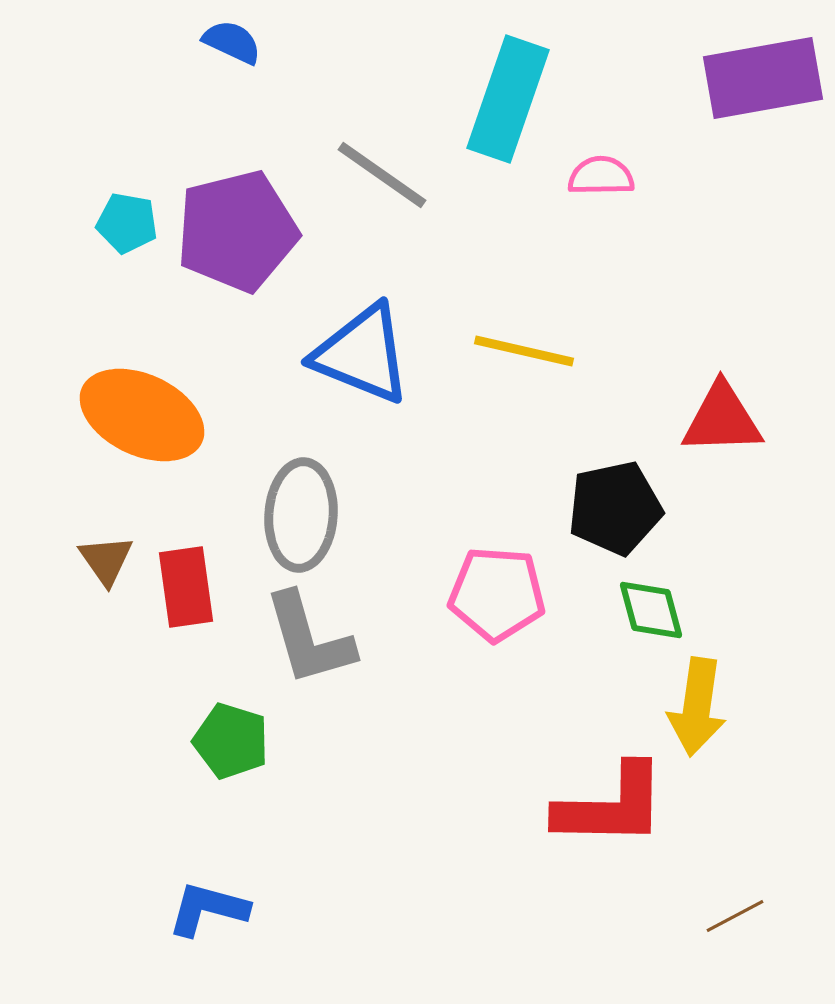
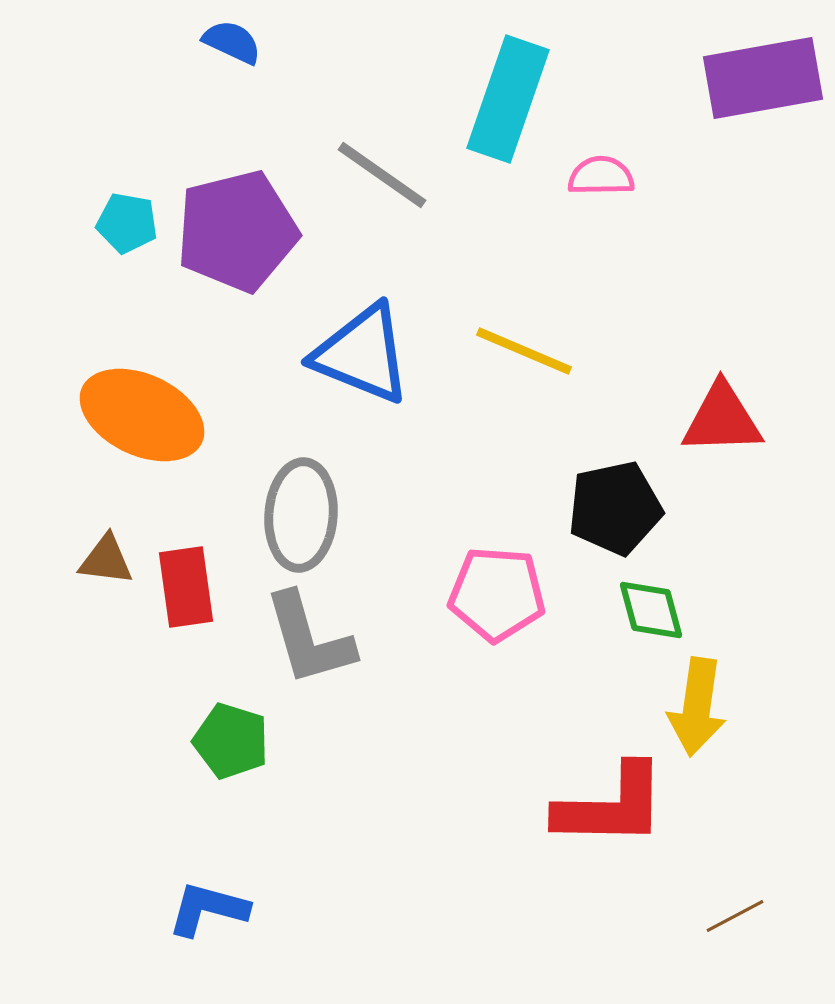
yellow line: rotated 10 degrees clockwise
brown triangle: rotated 48 degrees counterclockwise
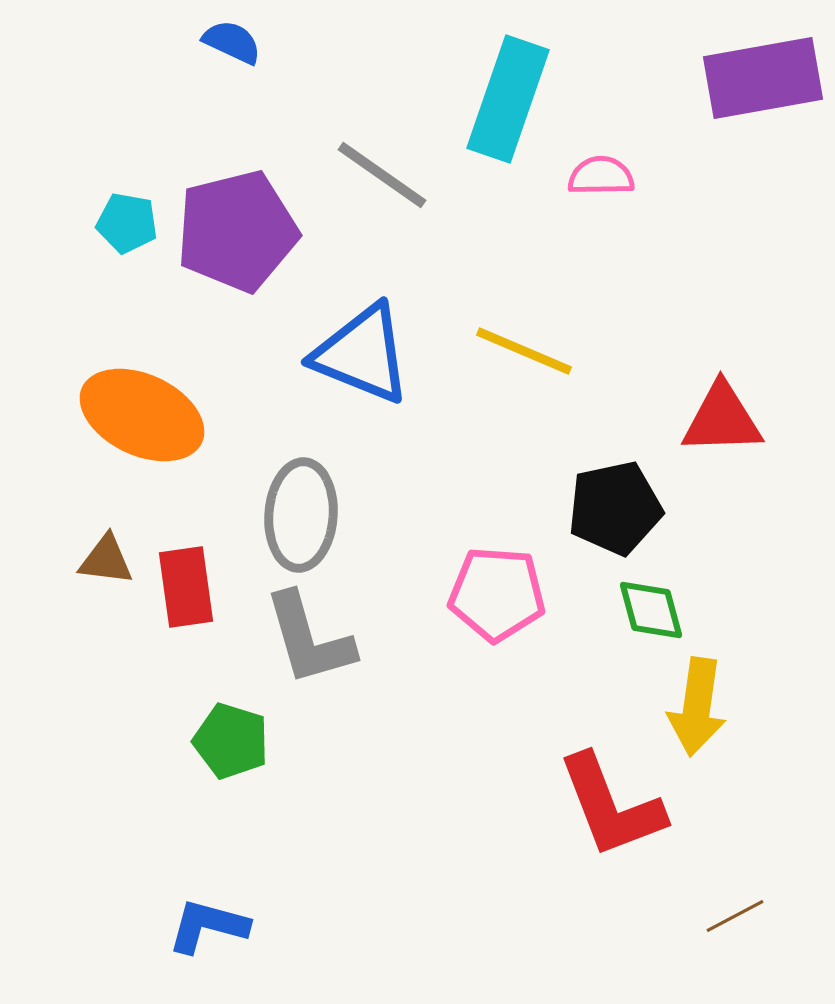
red L-shape: rotated 68 degrees clockwise
blue L-shape: moved 17 px down
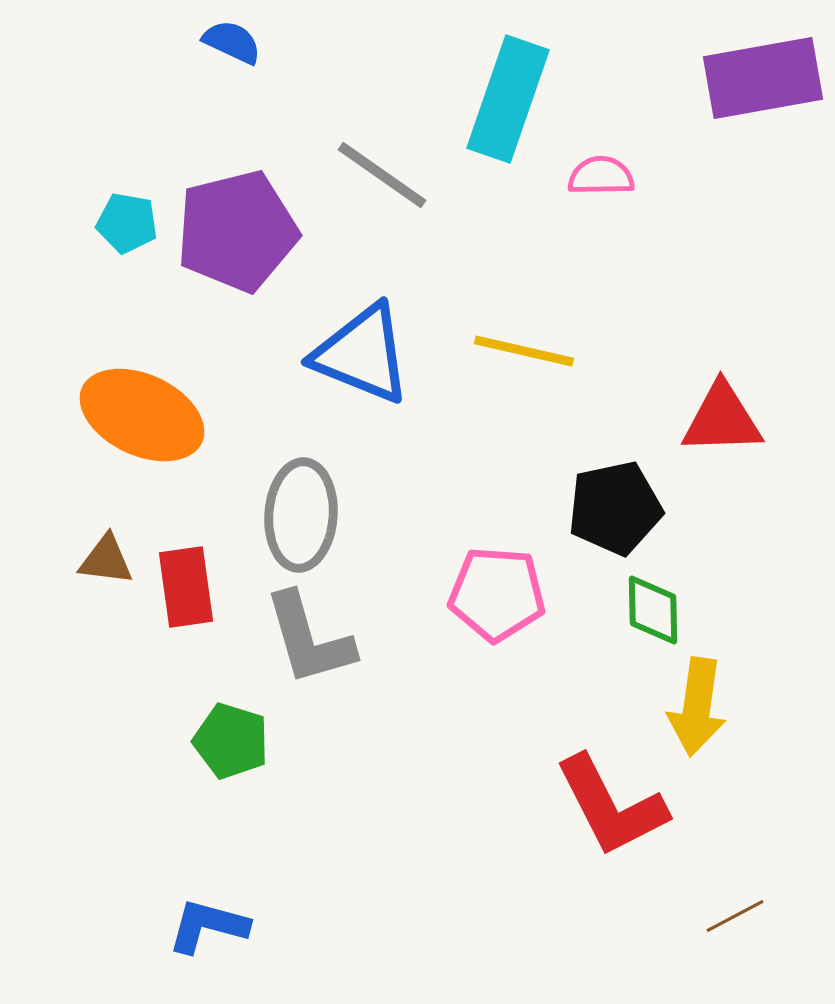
yellow line: rotated 10 degrees counterclockwise
green diamond: moved 2 px right; rotated 14 degrees clockwise
red L-shape: rotated 6 degrees counterclockwise
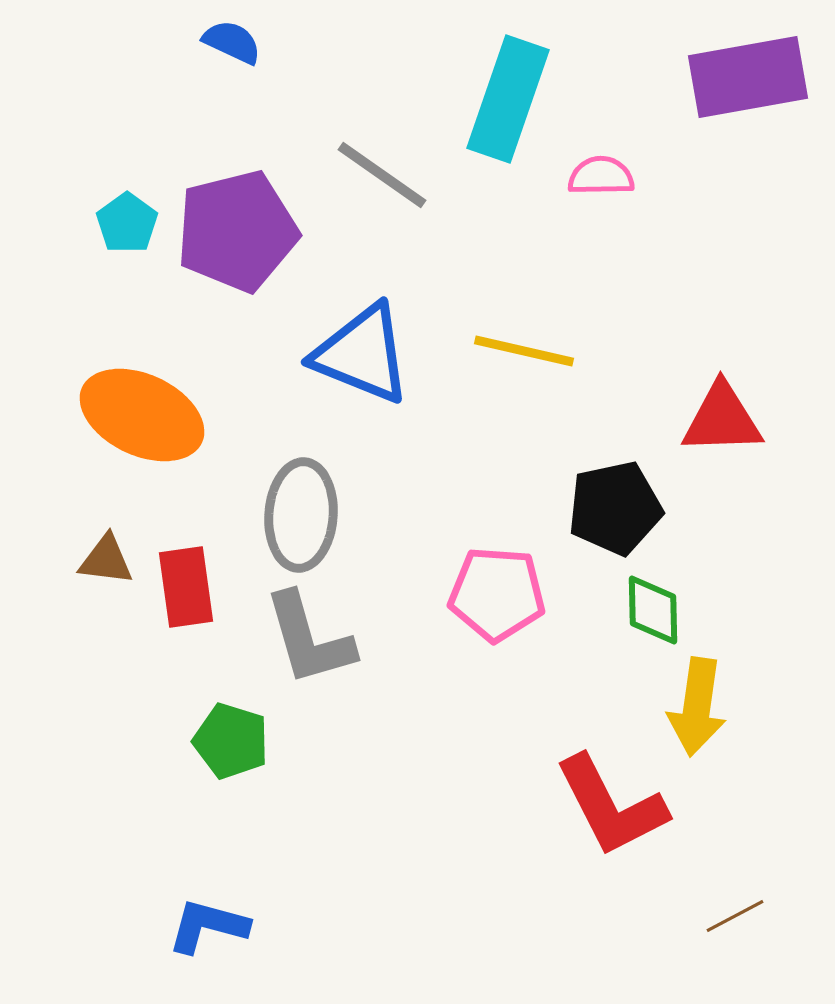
purple rectangle: moved 15 px left, 1 px up
cyan pentagon: rotated 26 degrees clockwise
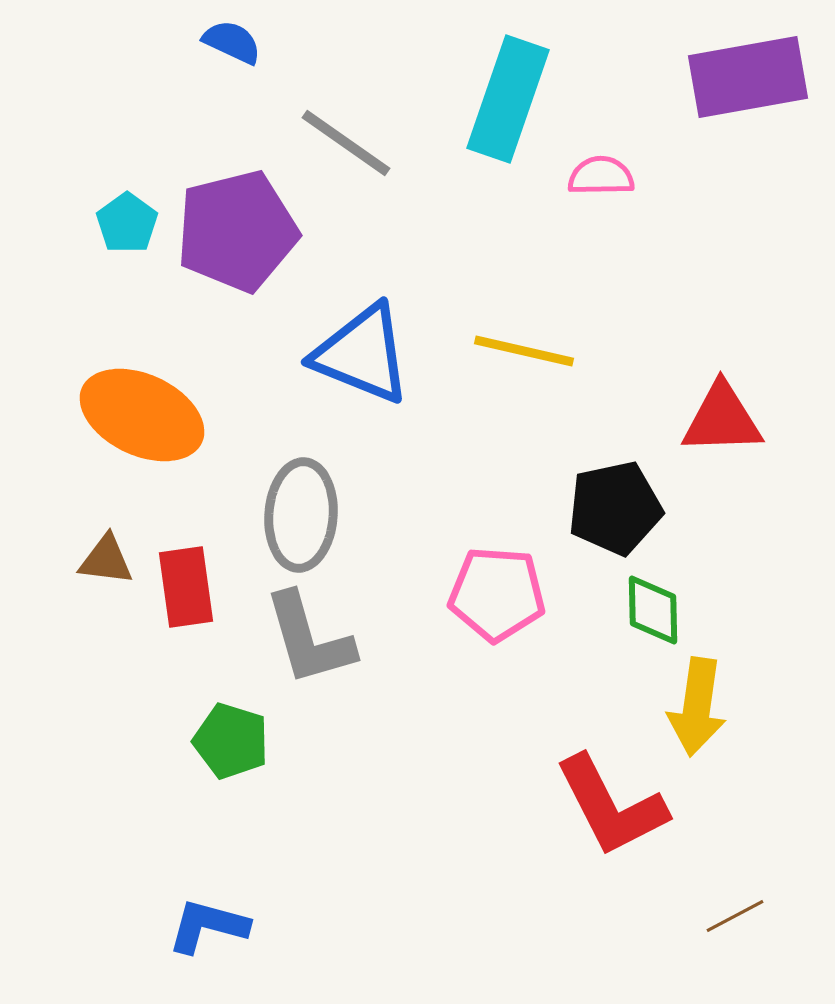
gray line: moved 36 px left, 32 px up
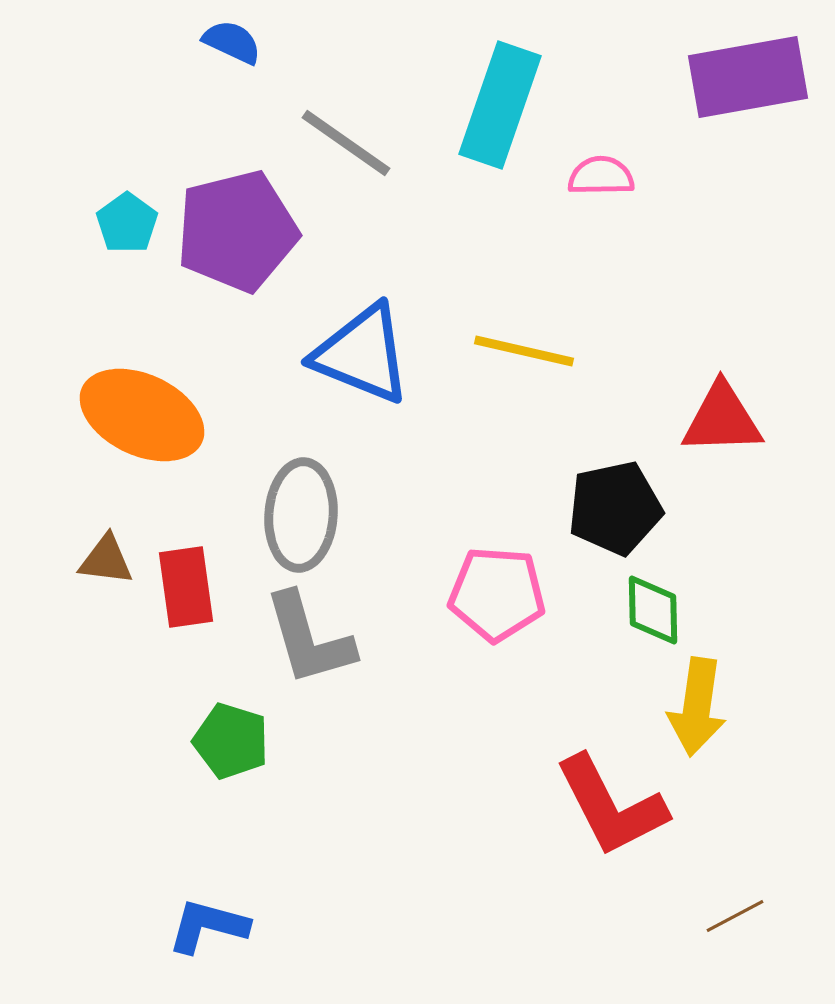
cyan rectangle: moved 8 px left, 6 px down
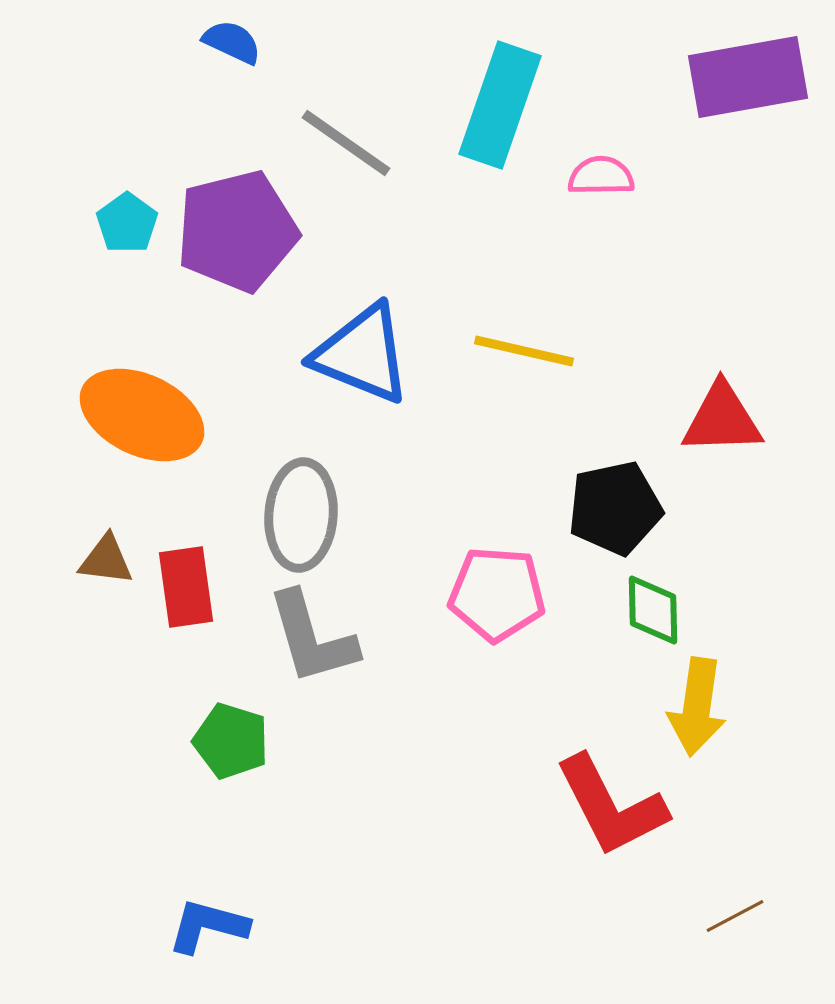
gray L-shape: moved 3 px right, 1 px up
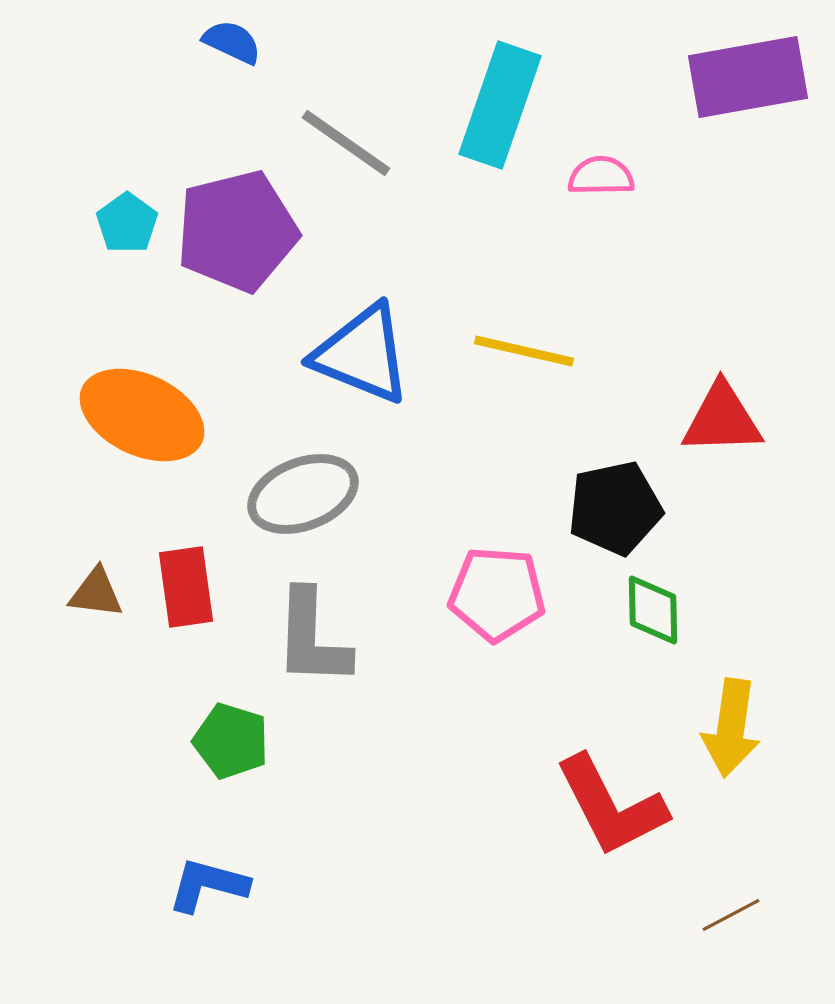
gray ellipse: moved 2 px right, 21 px up; rotated 65 degrees clockwise
brown triangle: moved 10 px left, 33 px down
gray L-shape: rotated 18 degrees clockwise
yellow arrow: moved 34 px right, 21 px down
brown line: moved 4 px left, 1 px up
blue L-shape: moved 41 px up
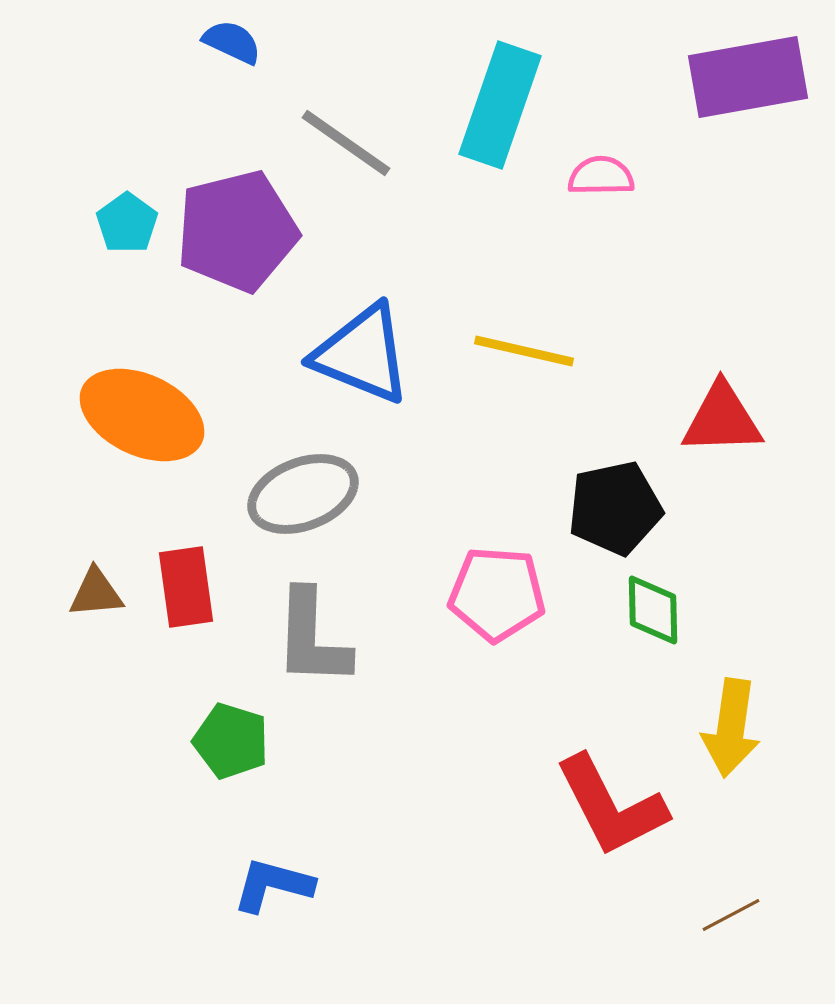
brown triangle: rotated 12 degrees counterclockwise
blue L-shape: moved 65 px right
